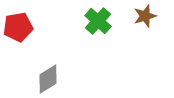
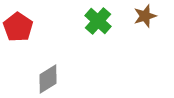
red pentagon: rotated 28 degrees counterclockwise
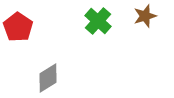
gray diamond: moved 1 px up
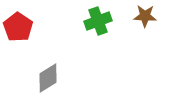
brown star: rotated 20 degrees clockwise
green cross: rotated 28 degrees clockwise
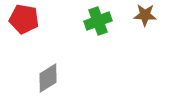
brown star: moved 1 px up
red pentagon: moved 6 px right, 8 px up; rotated 24 degrees counterclockwise
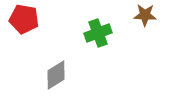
green cross: moved 12 px down
gray diamond: moved 8 px right, 3 px up
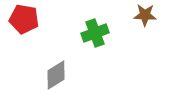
green cross: moved 3 px left
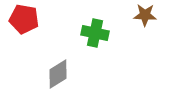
green cross: rotated 32 degrees clockwise
gray diamond: moved 2 px right, 1 px up
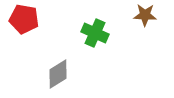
green cross: rotated 12 degrees clockwise
